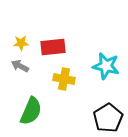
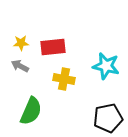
black pentagon: rotated 20 degrees clockwise
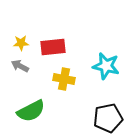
green semicircle: rotated 40 degrees clockwise
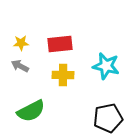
red rectangle: moved 7 px right, 3 px up
yellow cross: moved 1 px left, 4 px up; rotated 10 degrees counterclockwise
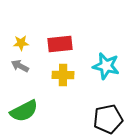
green semicircle: moved 7 px left
black pentagon: moved 1 px down
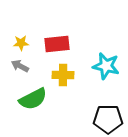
red rectangle: moved 3 px left
green semicircle: moved 9 px right, 12 px up
black pentagon: rotated 12 degrees clockwise
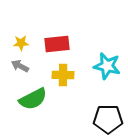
cyan star: moved 1 px right
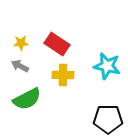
red rectangle: rotated 40 degrees clockwise
green semicircle: moved 6 px left
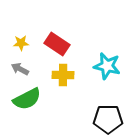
gray arrow: moved 3 px down
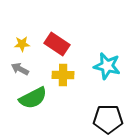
yellow star: moved 1 px right, 1 px down
green semicircle: moved 6 px right, 1 px up
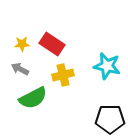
red rectangle: moved 5 px left
yellow cross: rotated 15 degrees counterclockwise
black pentagon: moved 2 px right
